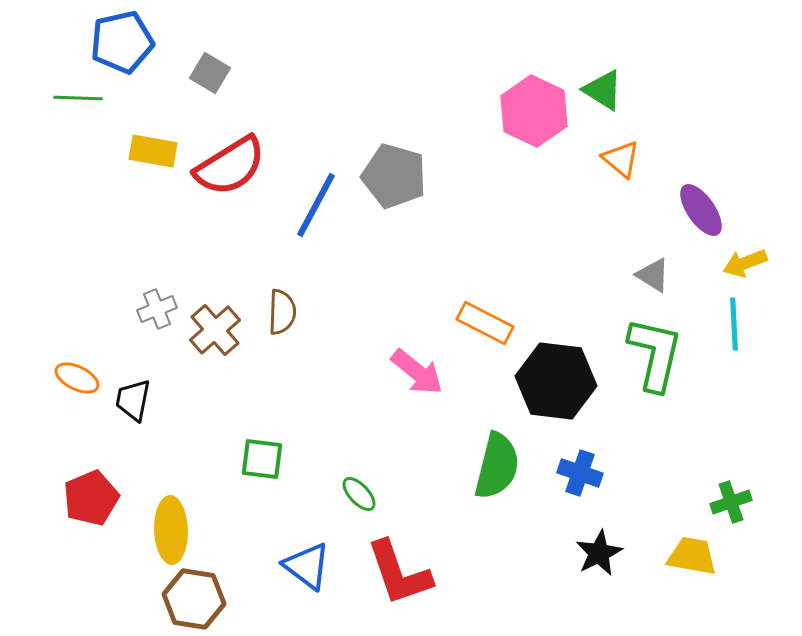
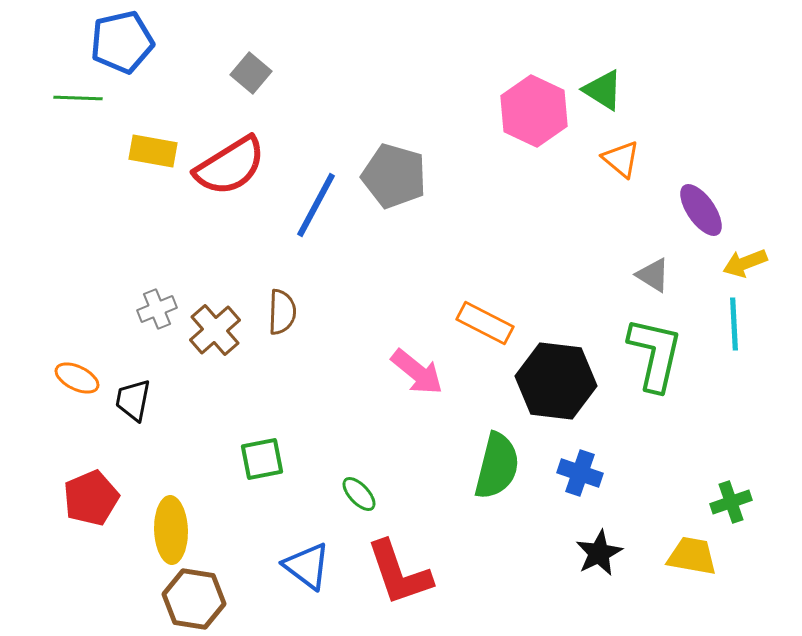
gray square: moved 41 px right; rotated 9 degrees clockwise
green square: rotated 18 degrees counterclockwise
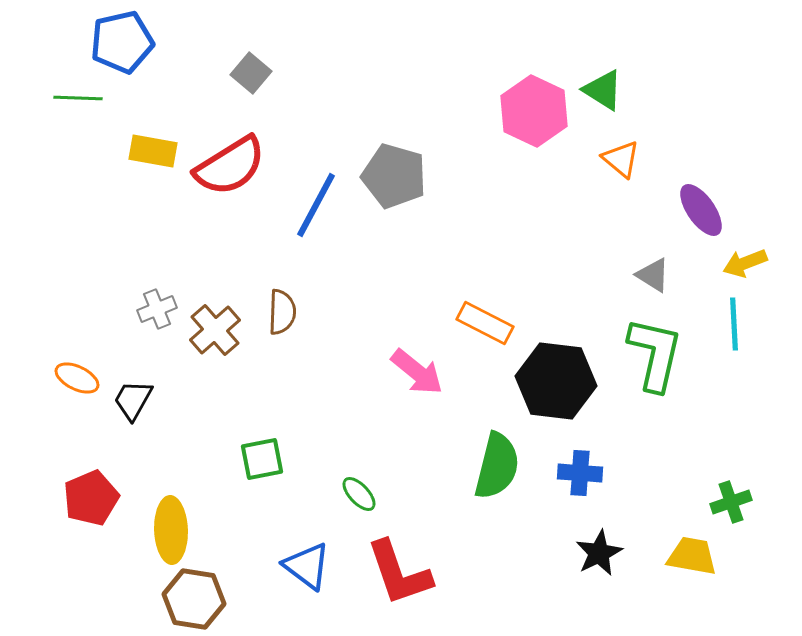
black trapezoid: rotated 18 degrees clockwise
blue cross: rotated 15 degrees counterclockwise
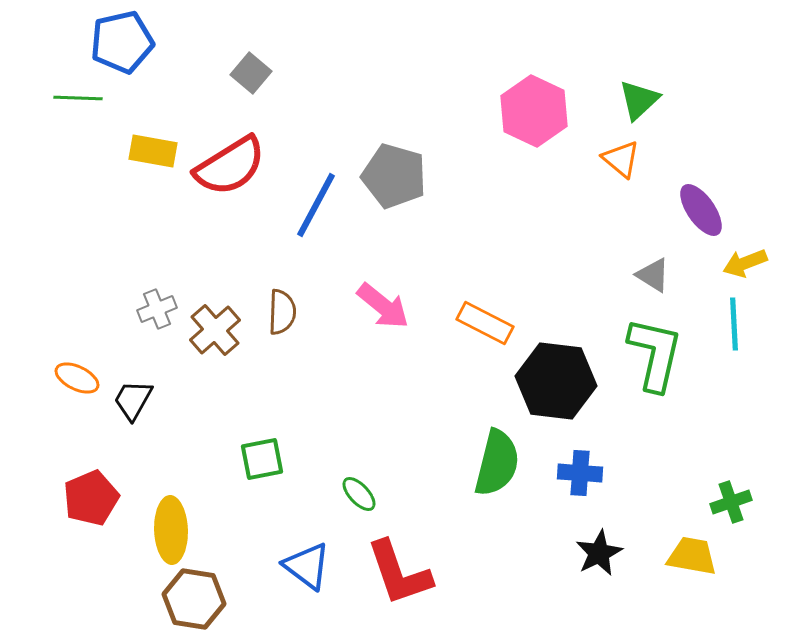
green triangle: moved 36 px right, 10 px down; rotated 45 degrees clockwise
pink arrow: moved 34 px left, 66 px up
green semicircle: moved 3 px up
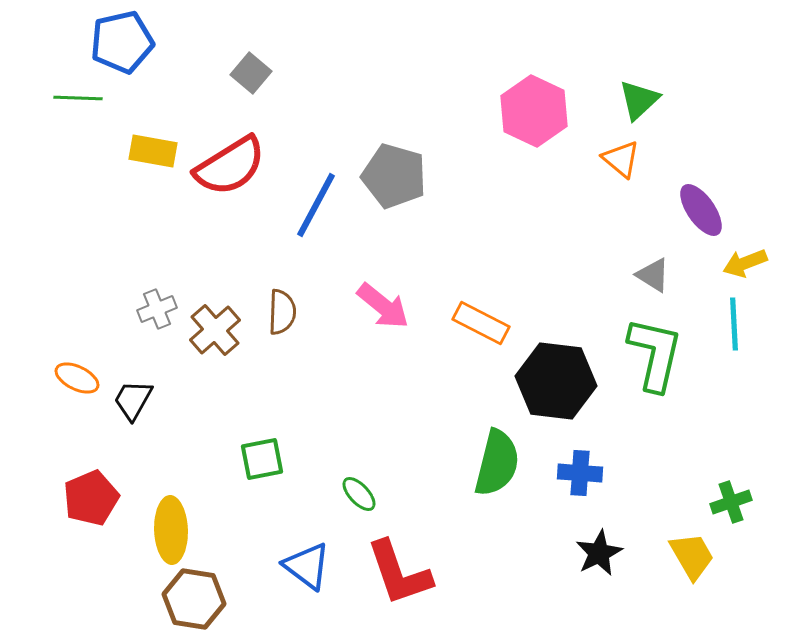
orange rectangle: moved 4 px left
yellow trapezoid: rotated 50 degrees clockwise
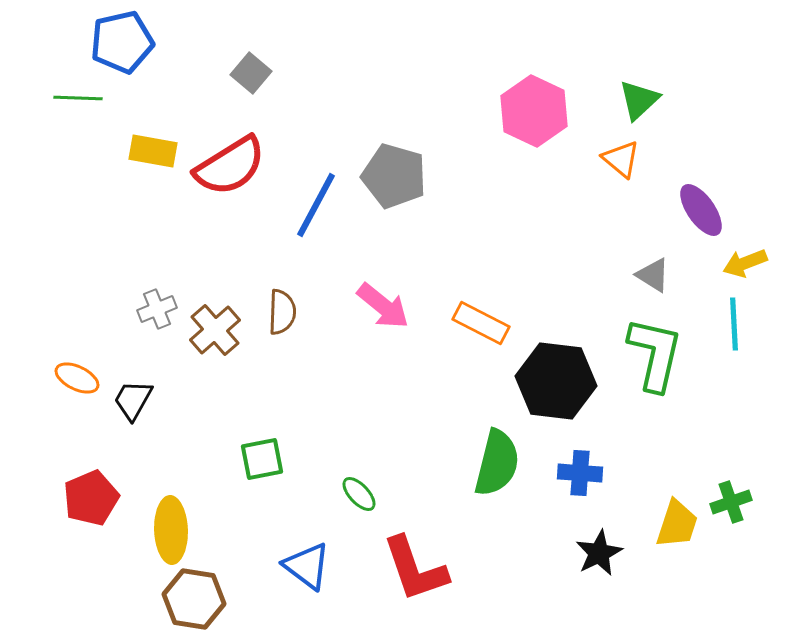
yellow trapezoid: moved 15 px left, 32 px up; rotated 48 degrees clockwise
red L-shape: moved 16 px right, 4 px up
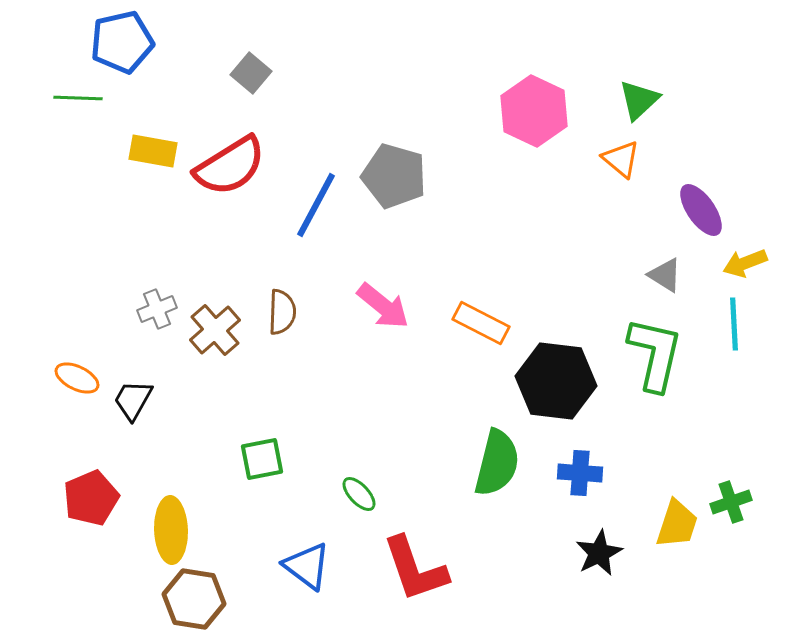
gray triangle: moved 12 px right
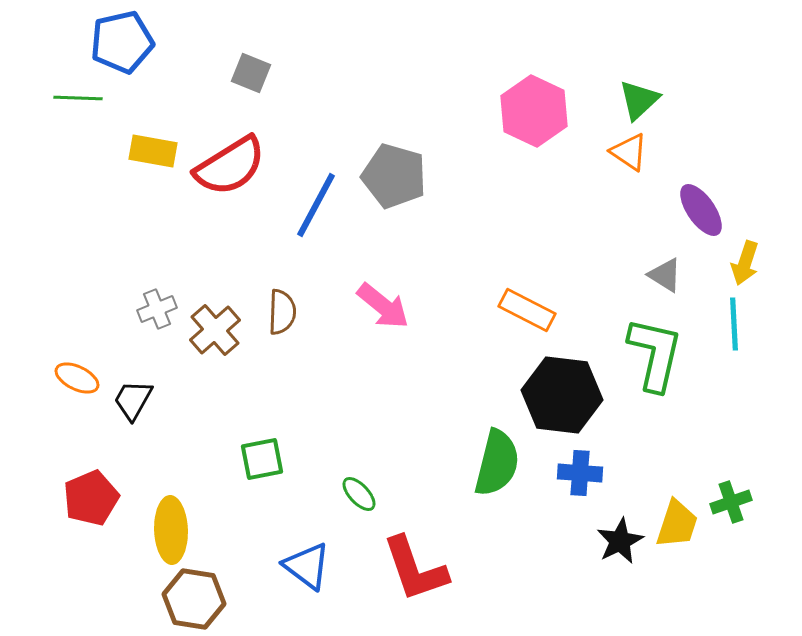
gray square: rotated 18 degrees counterclockwise
orange triangle: moved 8 px right, 7 px up; rotated 6 degrees counterclockwise
yellow arrow: rotated 51 degrees counterclockwise
orange rectangle: moved 46 px right, 13 px up
black hexagon: moved 6 px right, 14 px down
black star: moved 21 px right, 12 px up
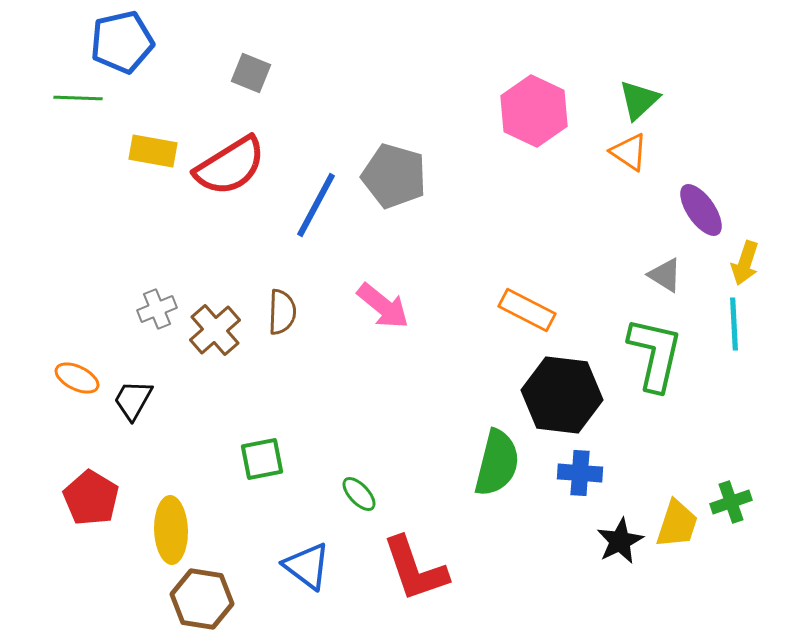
red pentagon: rotated 18 degrees counterclockwise
brown hexagon: moved 8 px right
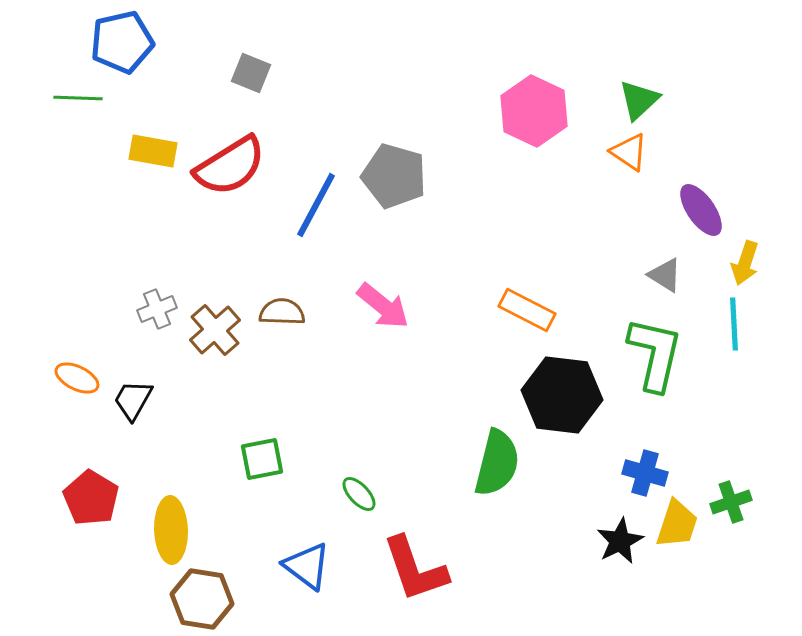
brown semicircle: rotated 90 degrees counterclockwise
blue cross: moved 65 px right; rotated 12 degrees clockwise
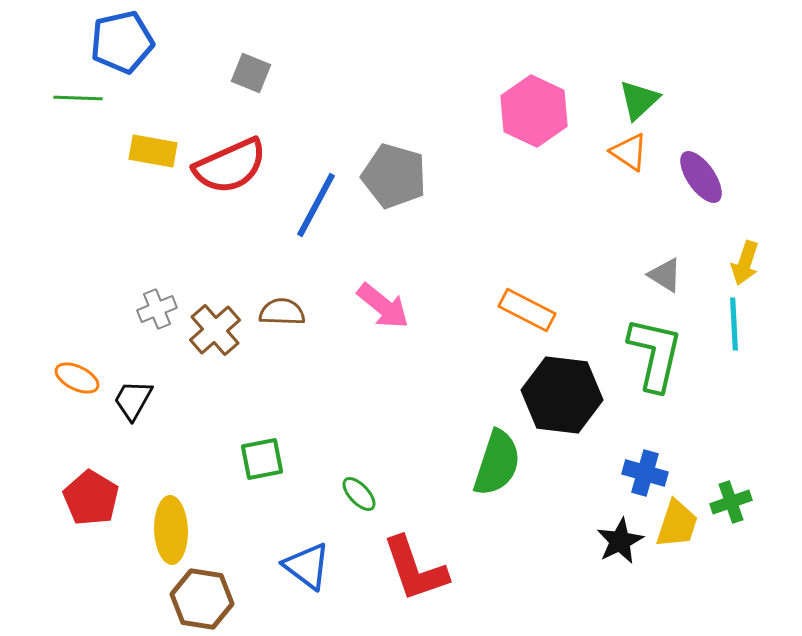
red semicircle: rotated 8 degrees clockwise
purple ellipse: moved 33 px up
green semicircle: rotated 4 degrees clockwise
